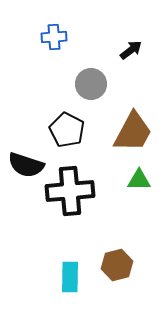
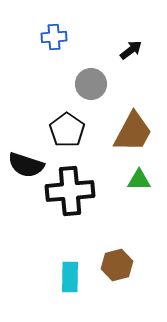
black pentagon: rotated 8 degrees clockwise
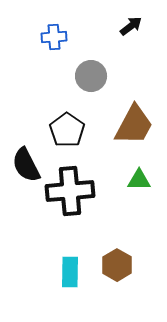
black arrow: moved 24 px up
gray circle: moved 8 px up
brown trapezoid: moved 1 px right, 7 px up
black semicircle: rotated 45 degrees clockwise
brown hexagon: rotated 16 degrees counterclockwise
cyan rectangle: moved 5 px up
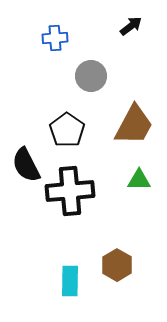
blue cross: moved 1 px right, 1 px down
cyan rectangle: moved 9 px down
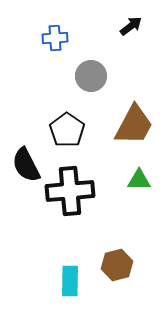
brown hexagon: rotated 16 degrees clockwise
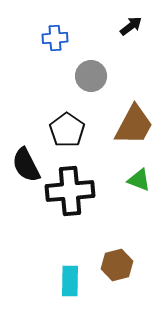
green triangle: rotated 20 degrees clockwise
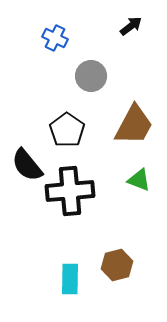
blue cross: rotated 30 degrees clockwise
black semicircle: moved 1 px right; rotated 12 degrees counterclockwise
cyan rectangle: moved 2 px up
